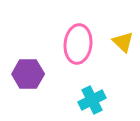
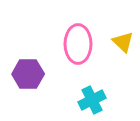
pink ellipse: rotated 6 degrees counterclockwise
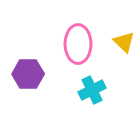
yellow triangle: moved 1 px right
cyan cross: moved 10 px up
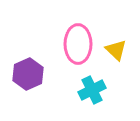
yellow triangle: moved 8 px left, 8 px down
purple hexagon: rotated 24 degrees counterclockwise
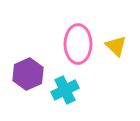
yellow triangle: moved 4 px up
cyan cross: moved 27 px left
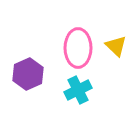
pink ellipse: moved 4 px down
cyan cross: moved 13 px right
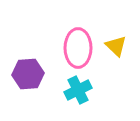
purple hexagon: rotated 20 degrees clockwise
